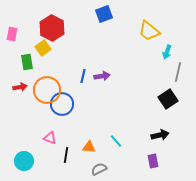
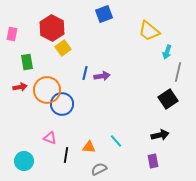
yellow square: moved 20 px right
blue line: moved 2 px right, 3 px up
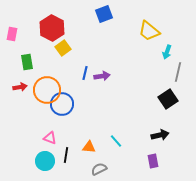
cyan circle: moved 21 px right
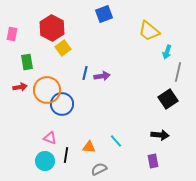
black arrow: rotated 18 degrees clockwise
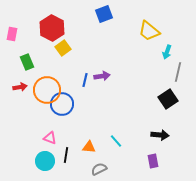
green rectangle: rotated 14 degrees counterclockwise
blue line: moved 7 px down
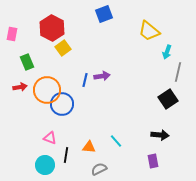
cyan circle: moved 4 px down
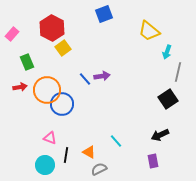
pink rectangle: rotated 32 degrees clockwise
blue line: moved 1 px up; rotated 56 degrees counterclockwise
black arrow: rotated 150 degrees clockwise
orange triangle: moved 5 px down; rotated 24 degrees clockwise
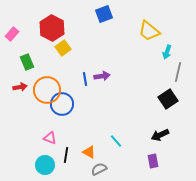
blue line: rotated 32 degrees clockwise
